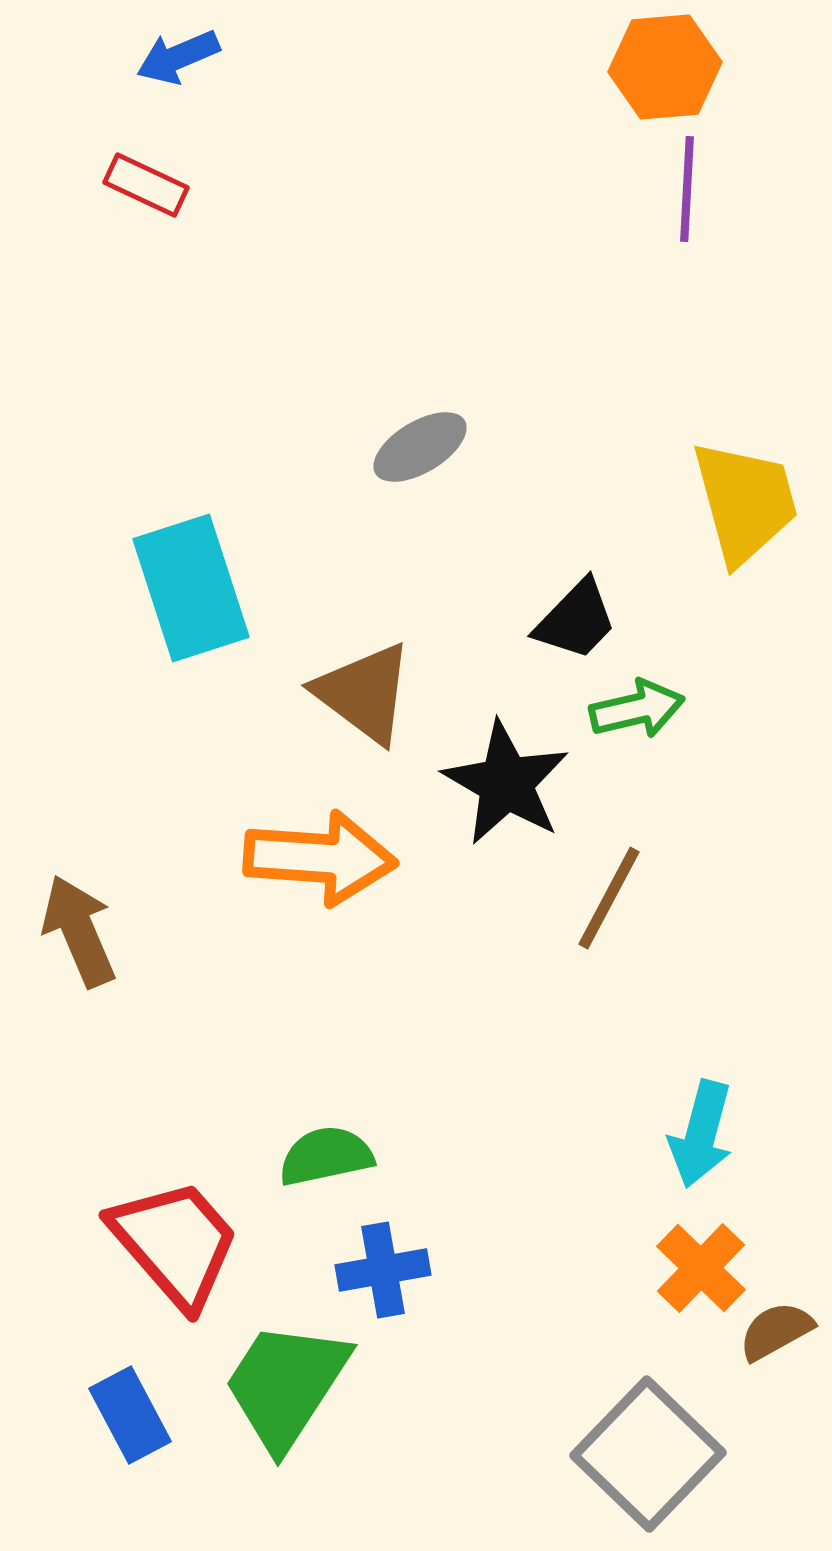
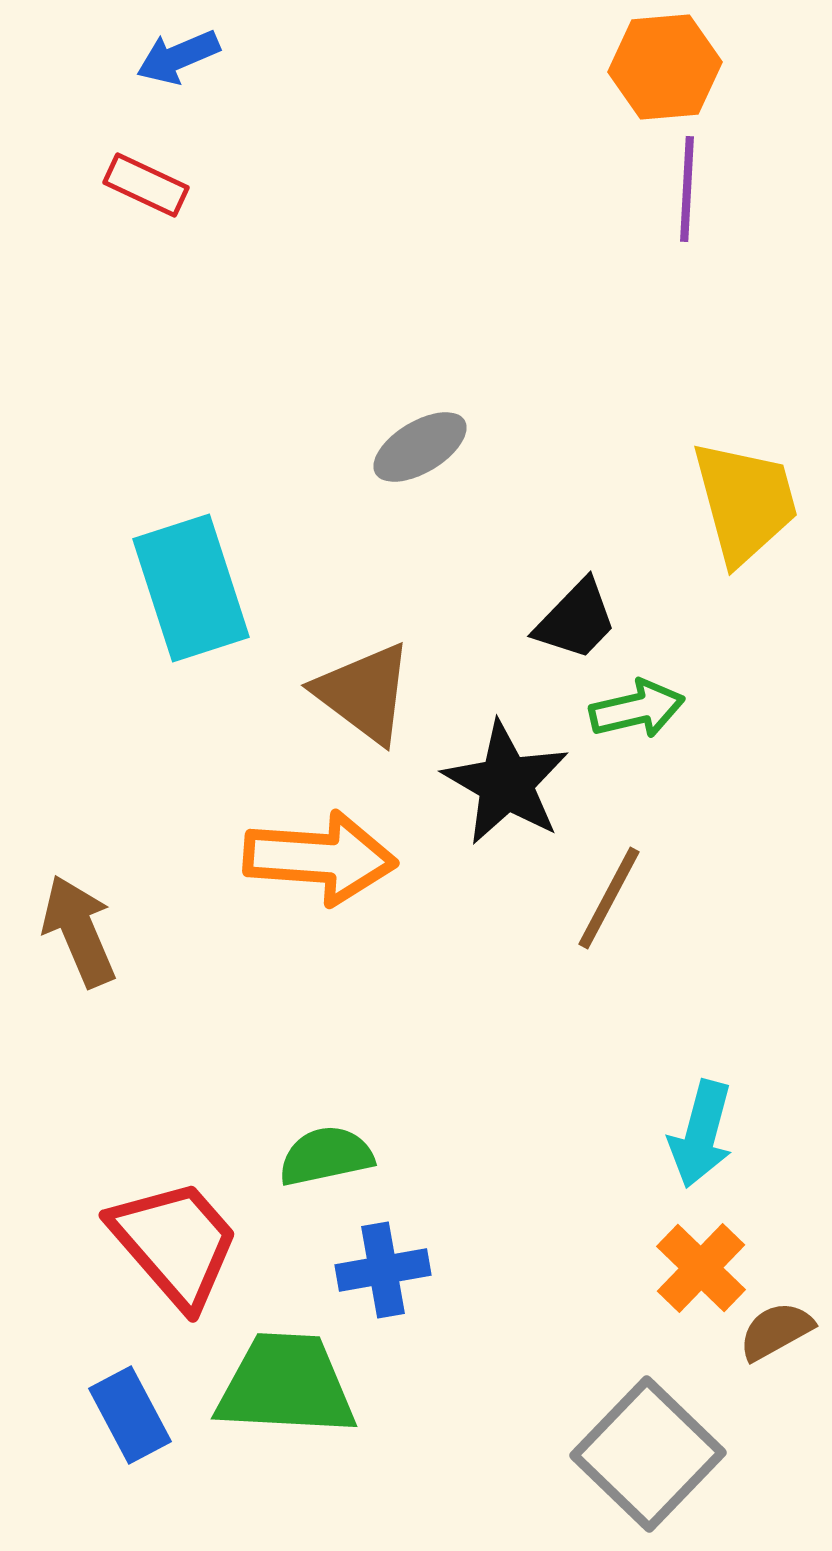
green trapezoid: rotated 60 degrees clockwise
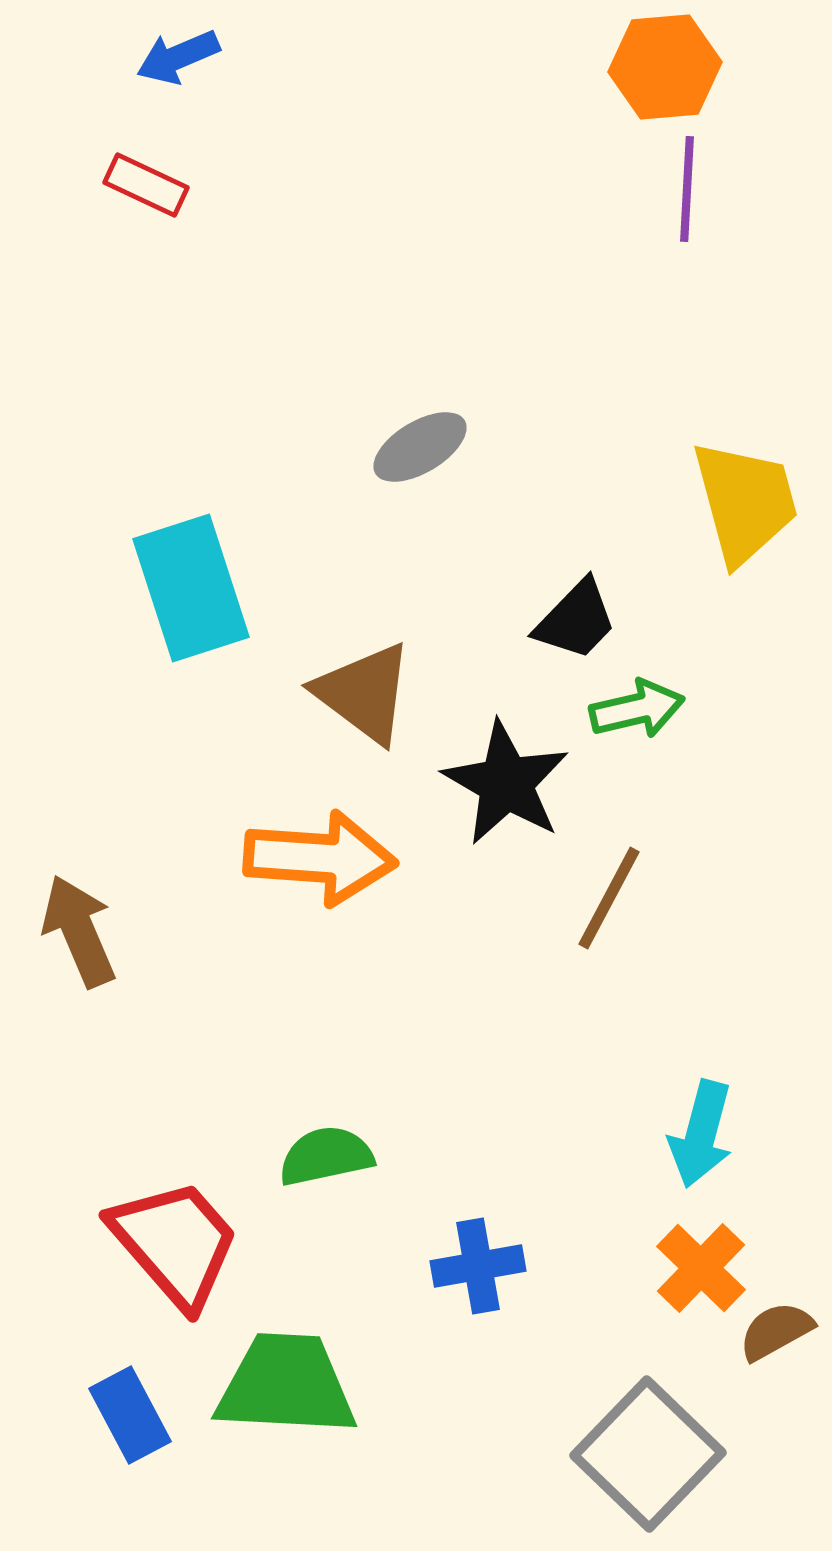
blue cross: moved 95 px right, 4 px up
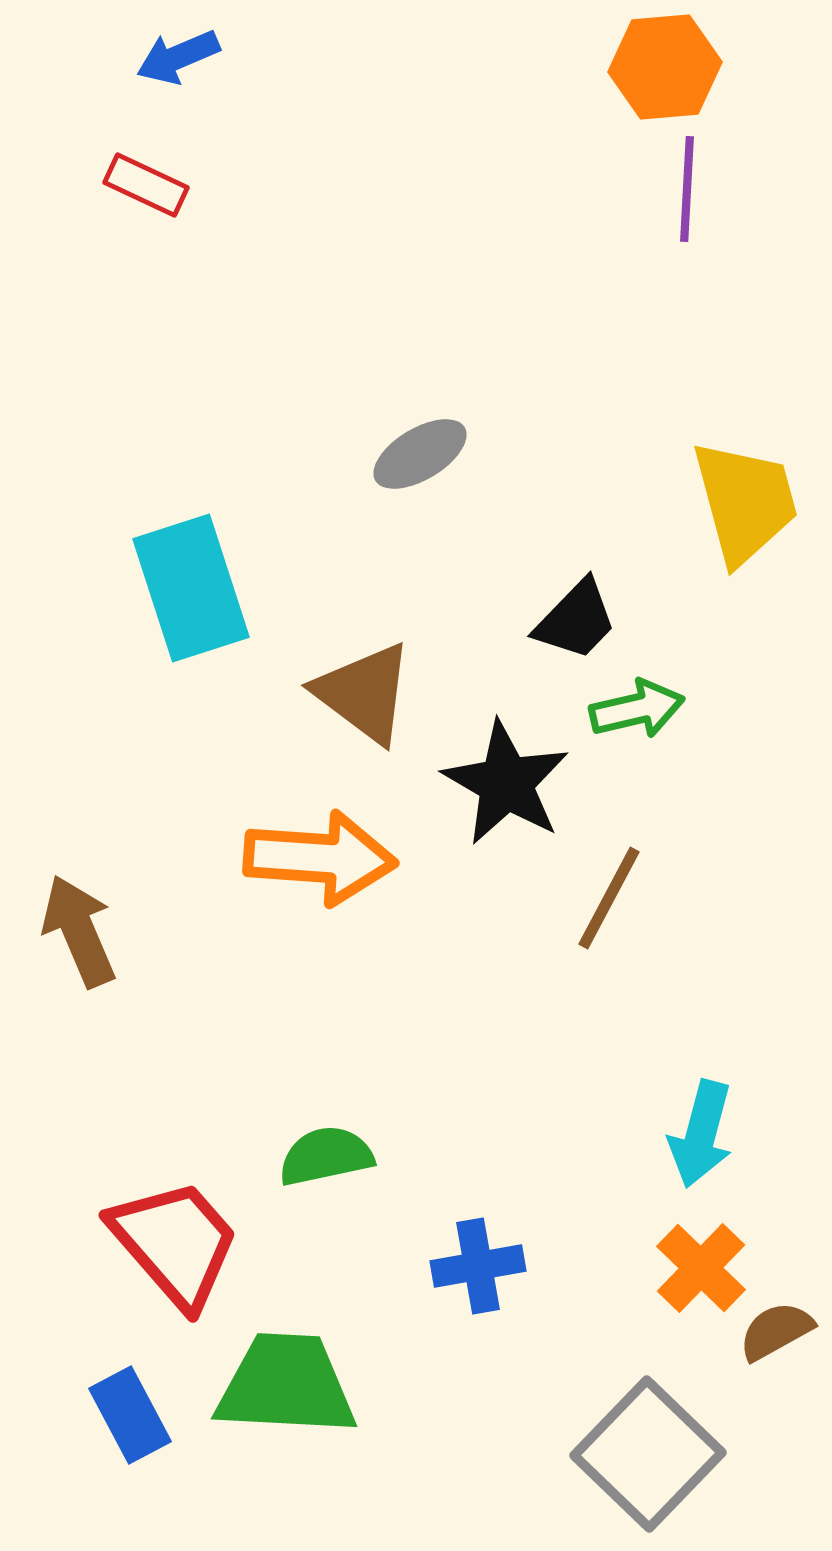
gray ellipse: moved 7 px down
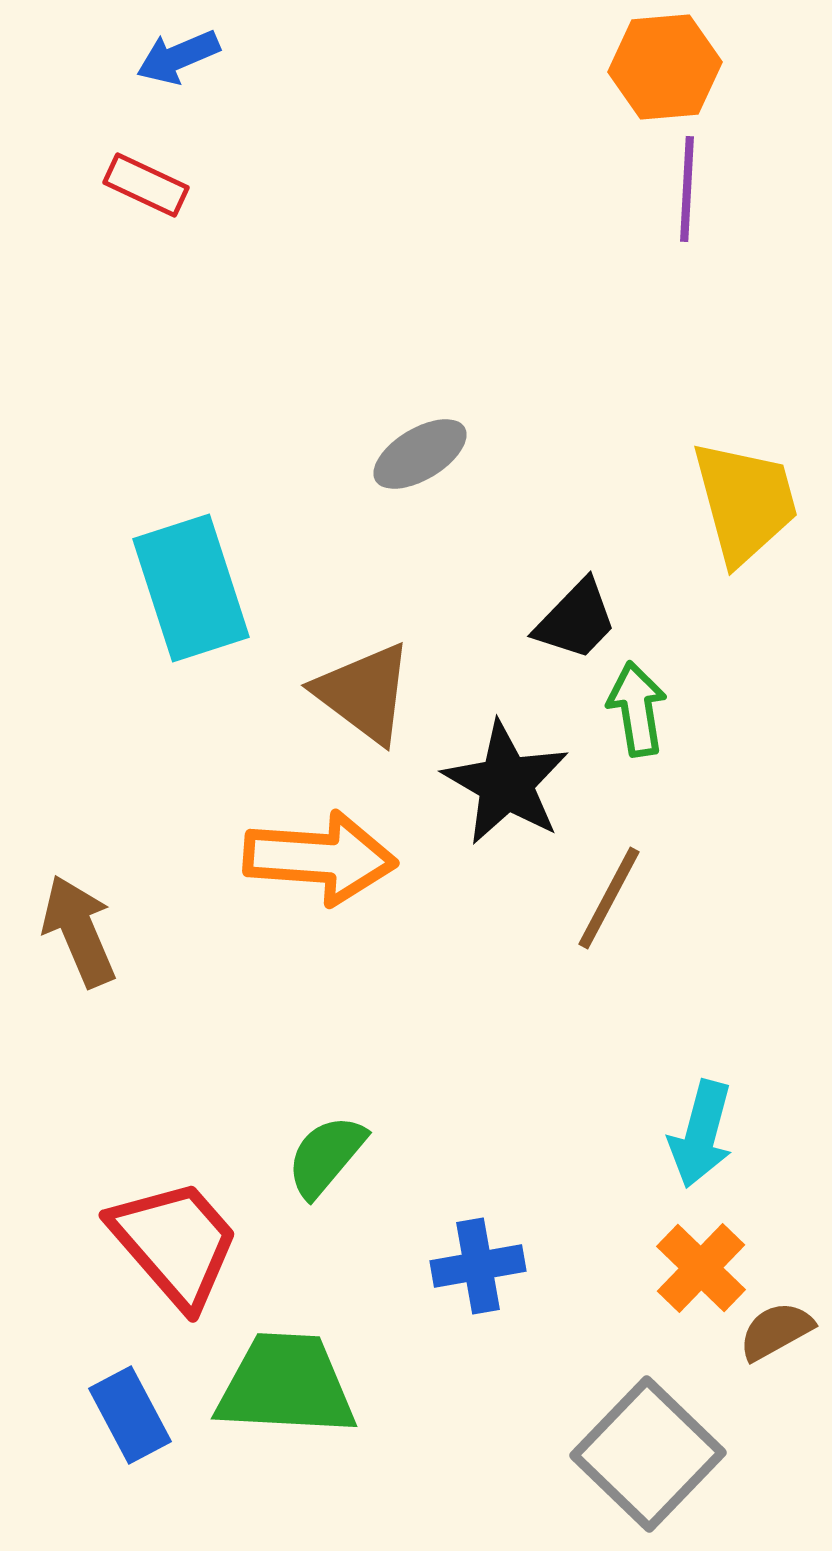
green arrow: rotated 86 degrees counterclockwise
green semicircle: rotated 38 degrees counterclockwise
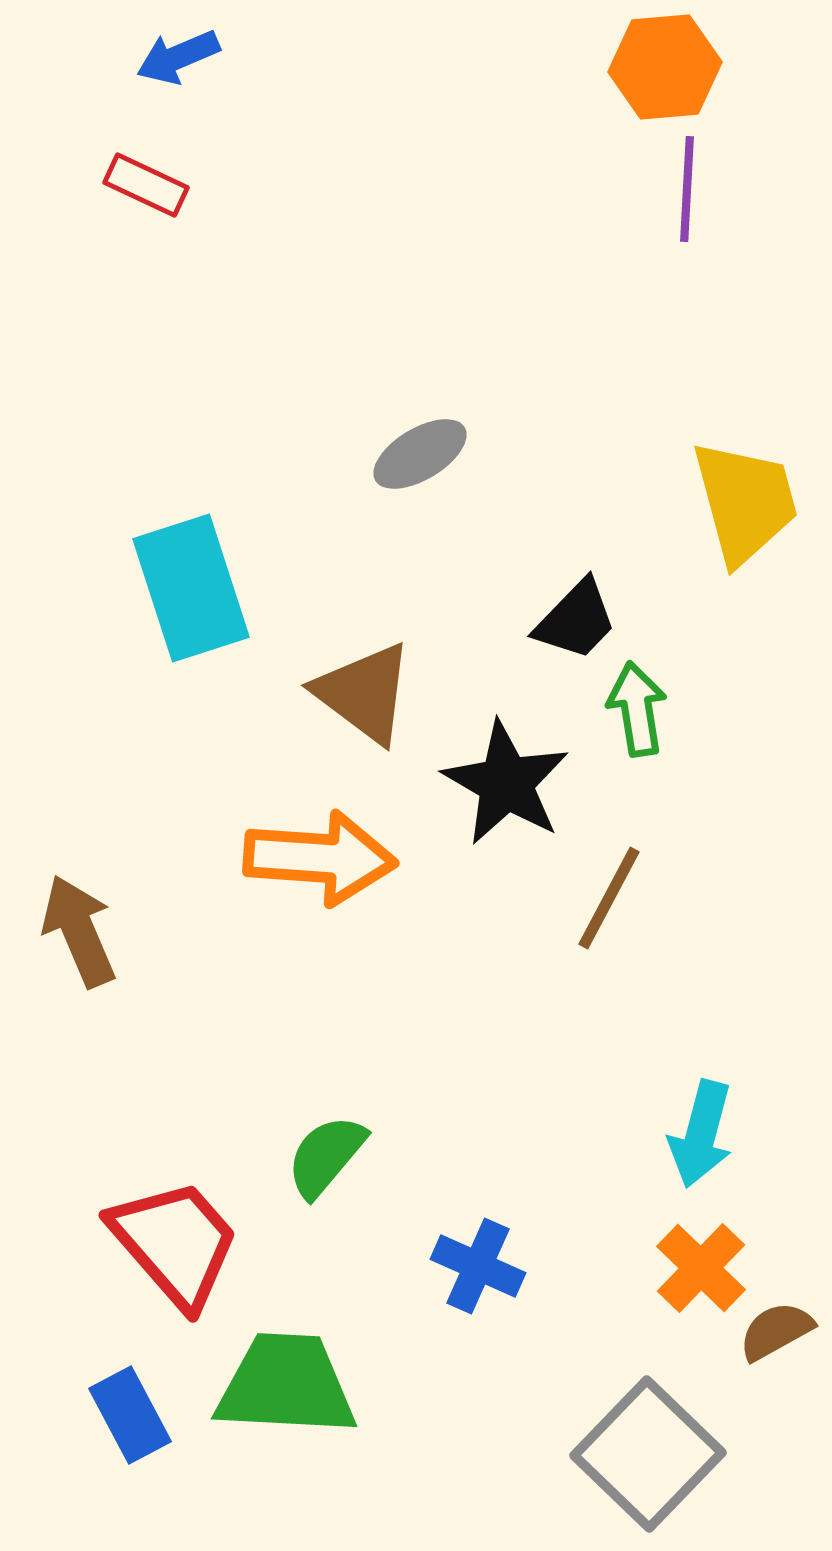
blue cross: rotated 34 degrees clockwise
